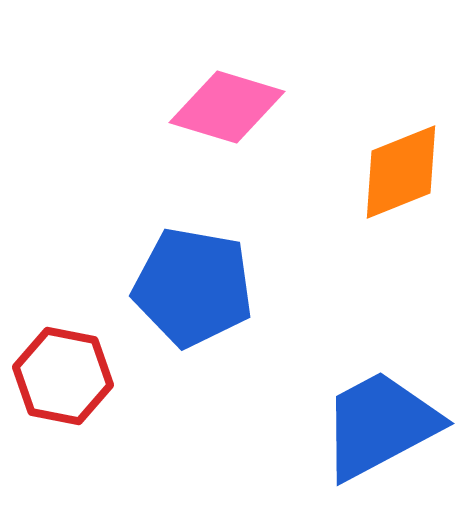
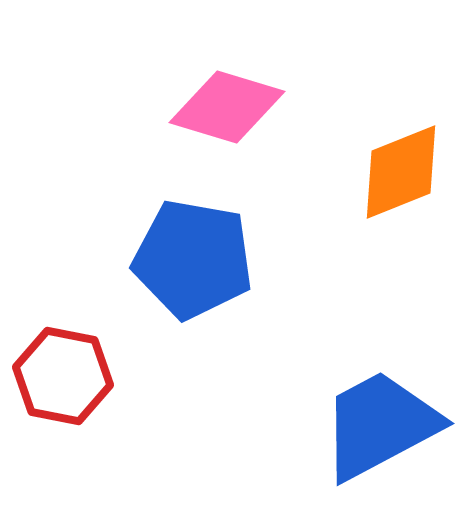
blue pentagon: moved 28 px up
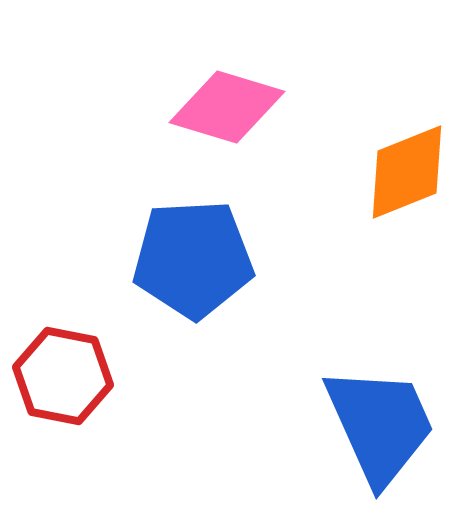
orange diamond: moved 6 px right
blue pentagon: rotated 13 degrees counterclockwise
blue trapezoid: rotated 94 degrees clockwise
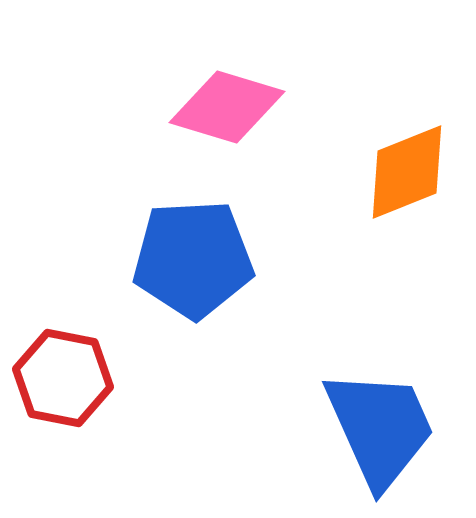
red hexagon: moved 2 px down
blue trapezoid: moved 3 px down
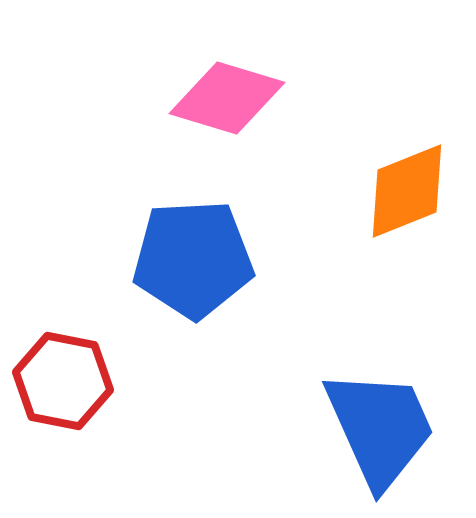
pink diamond: moved 9 px up
orange diamond: moved 19 px down
red hexagon: moved 3 px down
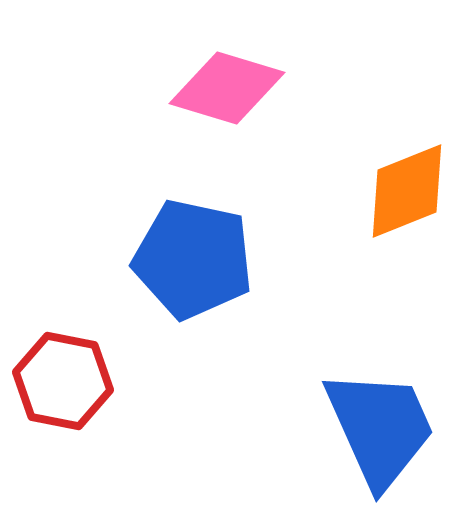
pink diamond: moved 10 px up
blue pentagon: rotated 15 degrees clockwise
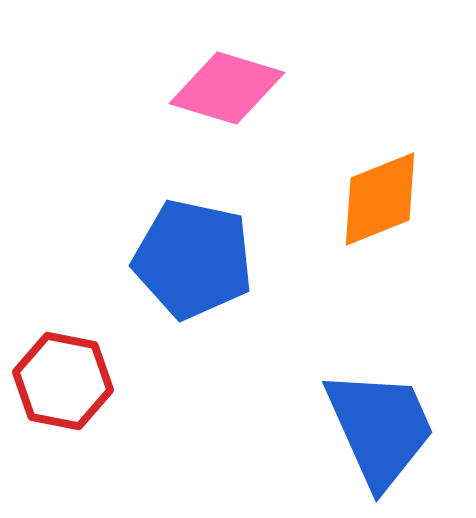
orange diamond: moved 27 px left, 8 px down
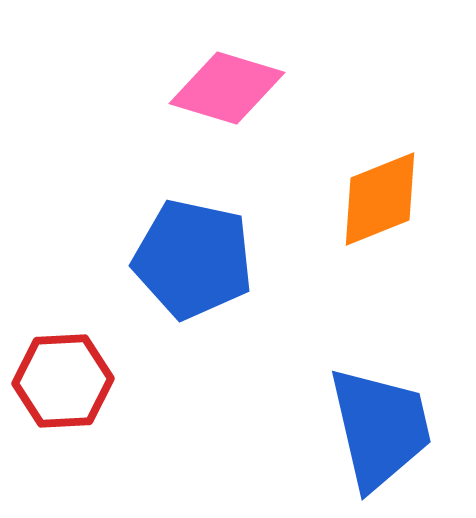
red hexagon: rotated 14 degrees counterclockwise
blue trapezoid: rotated 11 degrees clockwise
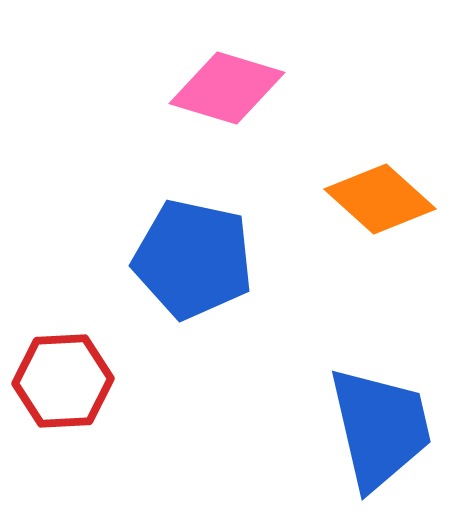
orange diamond: rotated 64 degrees clockwise
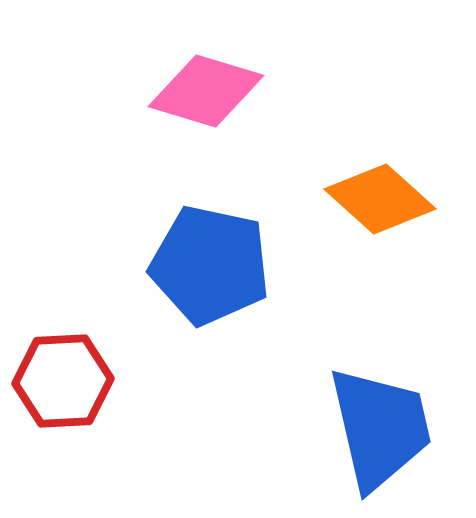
pink diamond: moved 21 px left, 3 px down
blue pentagon: moved 17 px right, 6 px down
